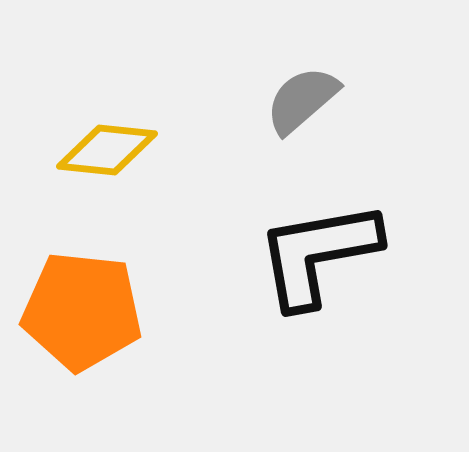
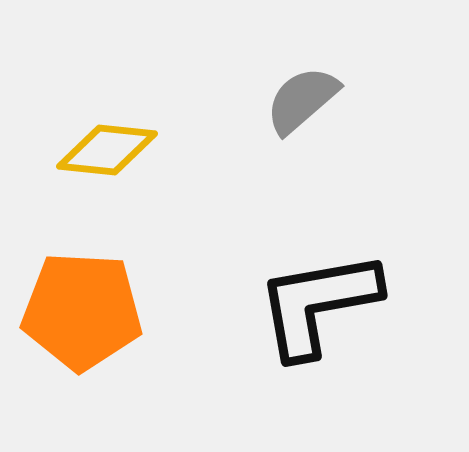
black L-shape: moved 50 px down
orange pentagon: rotated 3 degrees counterclockwise
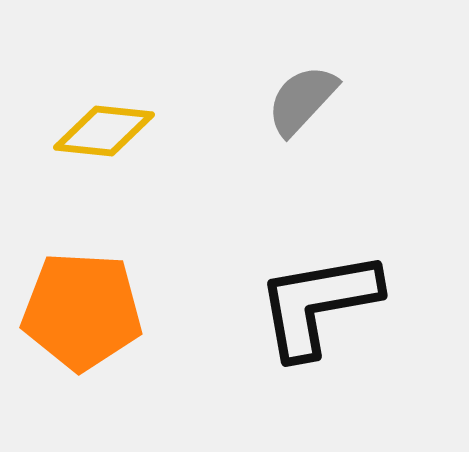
gray semicircle: rotated 6 degrees counterclockwise
yellow diamond: moved 3 px left, 19 px up
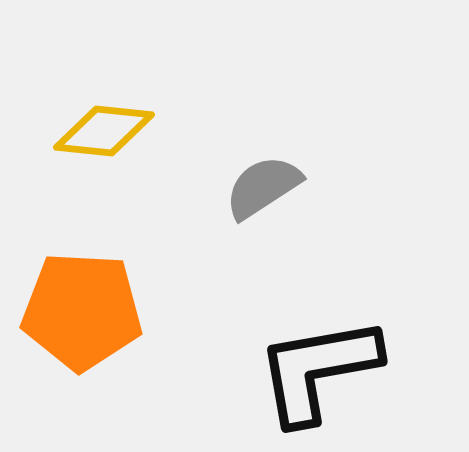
gray semicircle: moved 39 px left, 87 px down; rotated 14 degrees clockwise
black L-shape: moved 66 px down
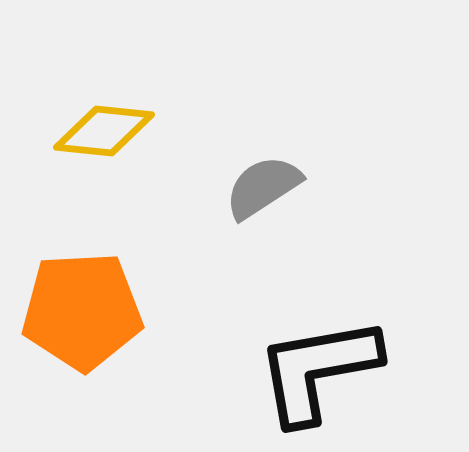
orange pentagon: rotated 6 degrees counterclockwise
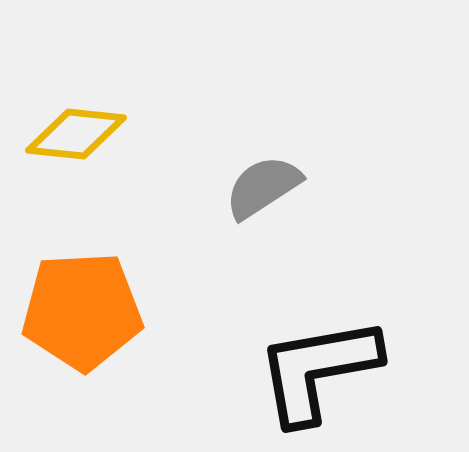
yellow diamond: moved 28 px left, 3 px down
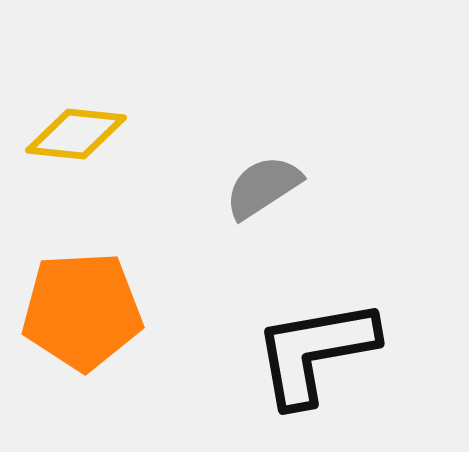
black L-shape: moved 3 px left, 18 px up
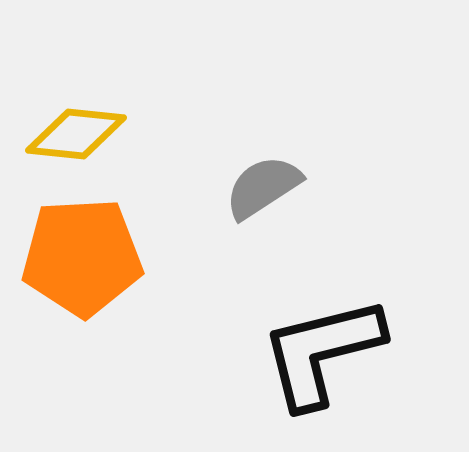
orange pentagon: moved 54 px up
black L-shape: moved 7 px right; rotated 4 degrees counterclockwise
